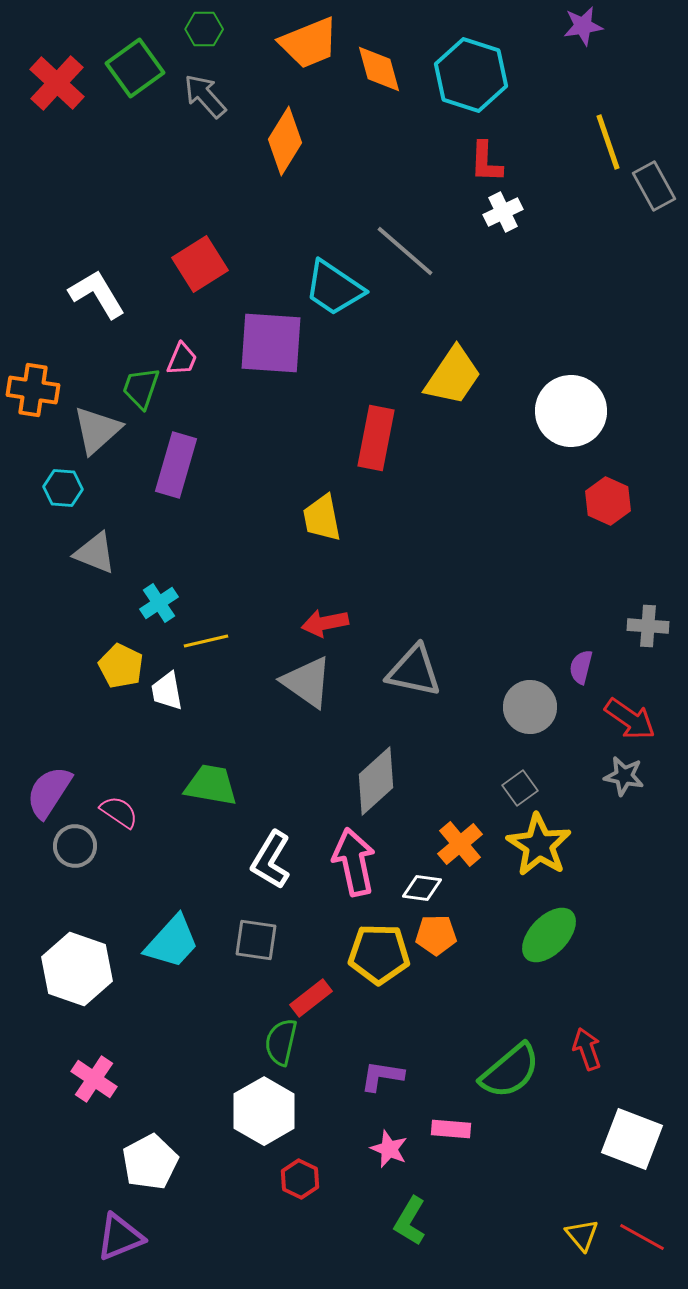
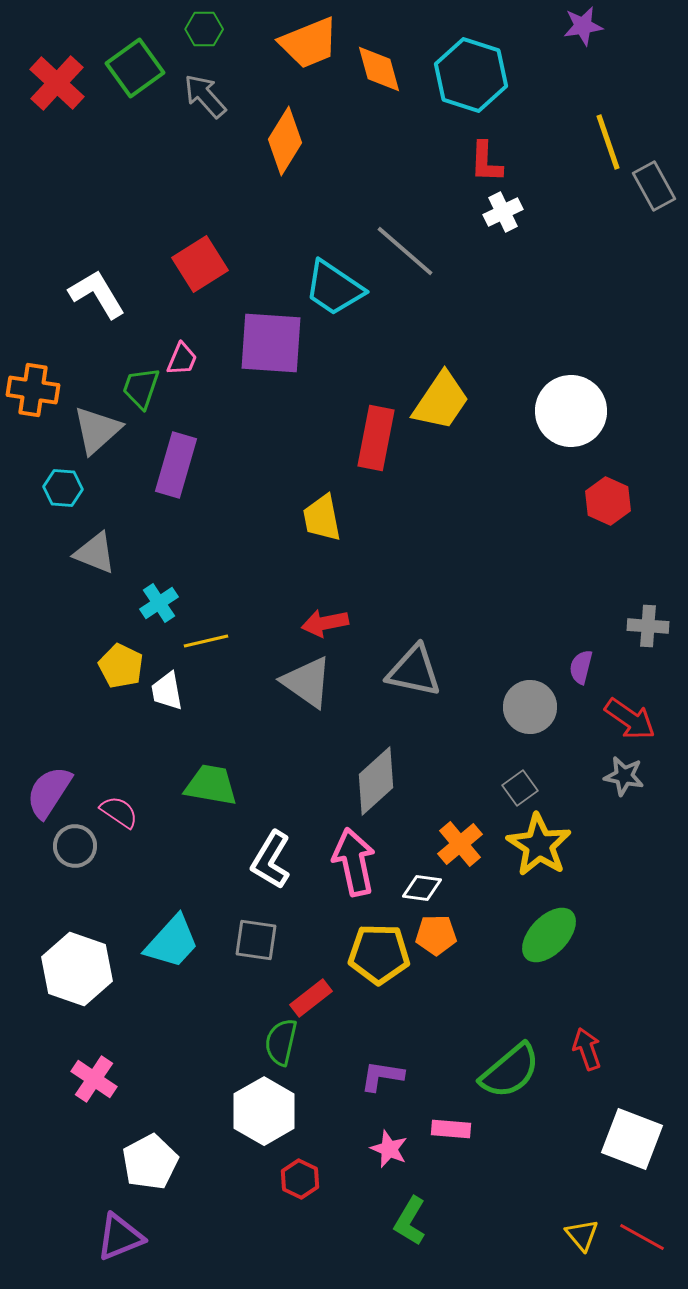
yellow trapezoid at (453, 376): moved 12 px left, 25 px down
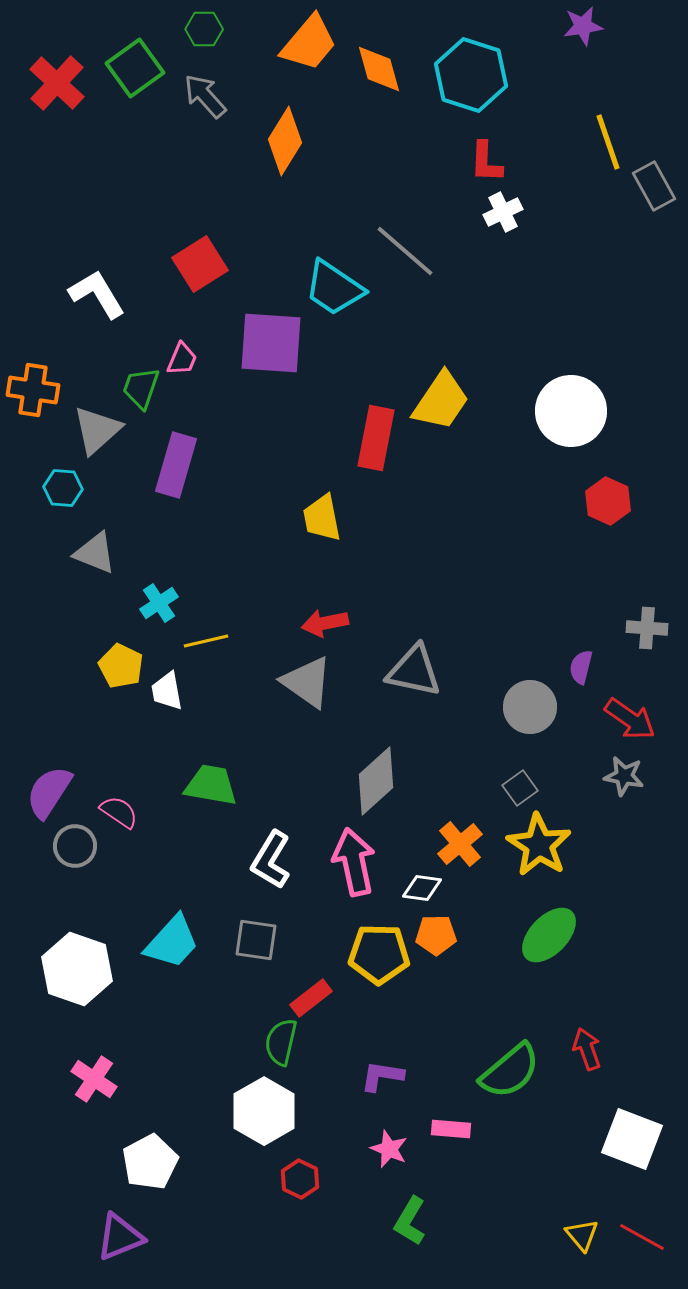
orange trapezoid at (309, 43): rotated 28 degrees counterclockwise
gray cross at (648, 626): moved 1 px left, 2 px down
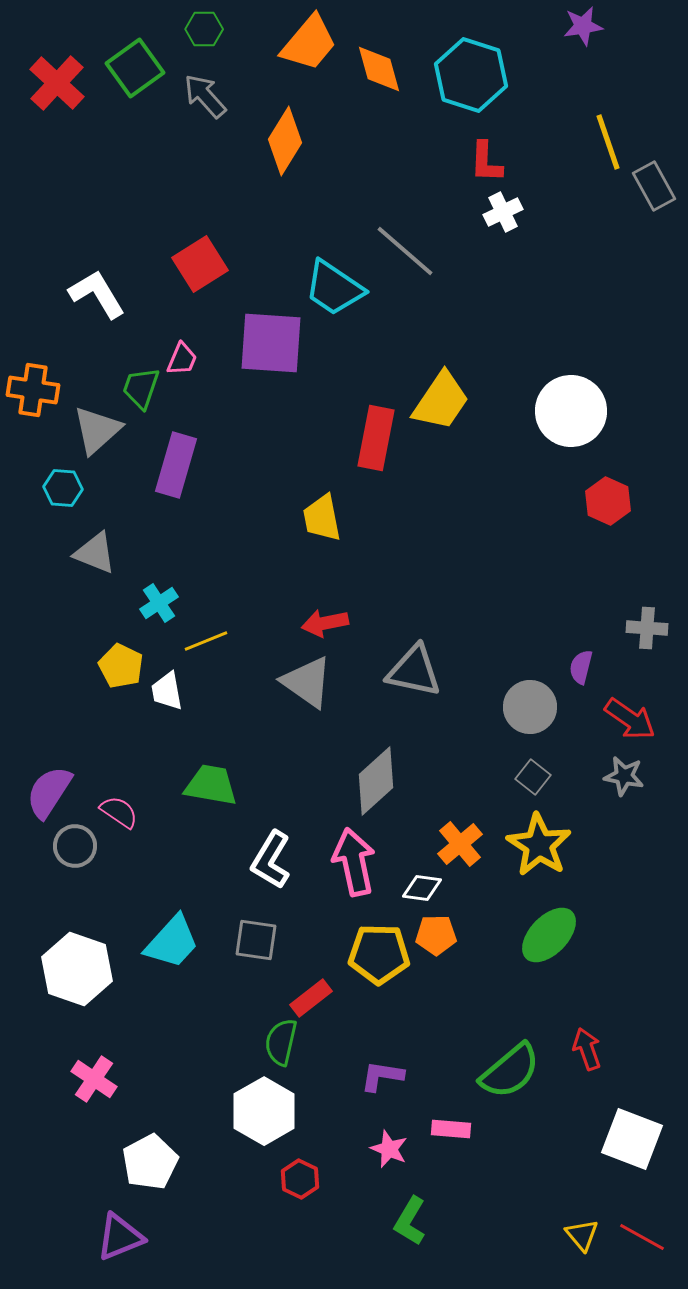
yellow line at (206, 641): rotated 9 degrees counterclockwise
gray square at (520, 788): moved 13 px right, 11 px up; rotated 16 degrees counterclockwise
